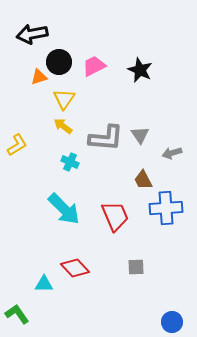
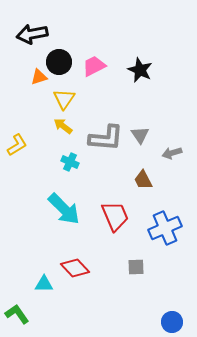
blue cross: moved 1 px left, 20 px down; rotated 20 degrees counterclockwise
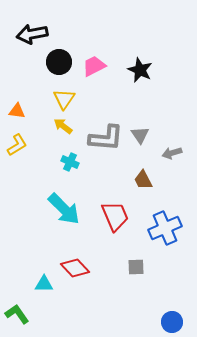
orange triangle: moved 22 px left, 34 px down; rotated 24 degrees clockwise
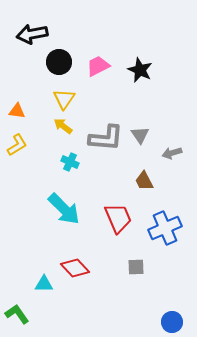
pink trapezoid: moved 4 px right
brown trapezoid: moved 1 px right, 1 px down
red trapezoid: moved 3 px right, 2 px down
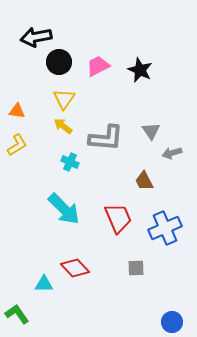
black arrow: moved 4 px right, 3 px down
gray triangle: moved 11 px right, 4 px up
gray square: moved 1 px down
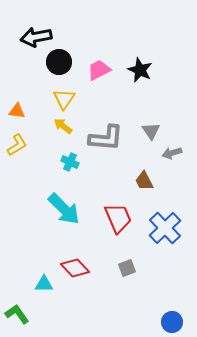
pink trapezoid: moved 1 px right, 4 px down
blue cross: rotated 20 degrees counterclockwise
gray square: moved 9 px left; rotated 18 degrees counterclockwise
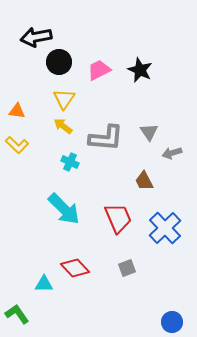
gray triangle: moved 2 px left, 1 px down
yellow L-shape: rotated 75 degrees clockwise
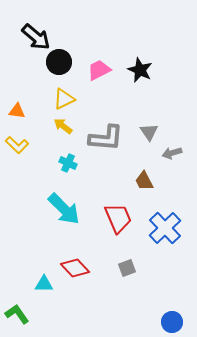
black arrow: rotated 128 degrees counterclockwise
yellow triangle: rotated 30 degrees clockwise
cyan cross: moved 2 px left, 1 px down
